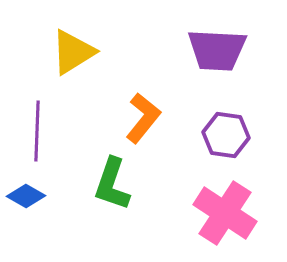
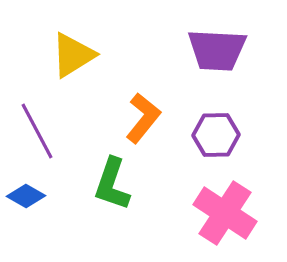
yellow triangle: moved 3 px down
purple line: rotated 30 degrees counterclockwise
purple hexagon: moved 10 px left; rotated 9 degrees counterclockwise
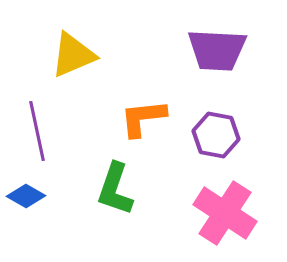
yellow triangle: rotated 9 degrees clockwise
orange L-shape: rotated 135 degrees counterclockwise
purple line: rotated 16 degrees clockwise
purple hexagon: rotated 12 degrees clockwise
green L-shape: moved 3 px right, 5 px down
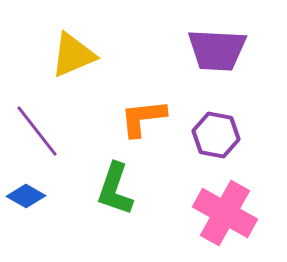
purple line: rotated 26 degrees counterclockwise
pink cross: rotated 4 degrees counterclockwise
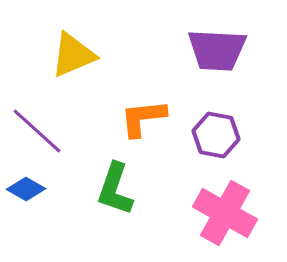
purple line: rotated 10 degrees counterclockwise
blue diamond: moved 7 px up
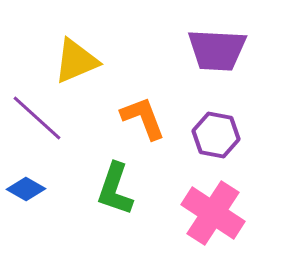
yellow triangle: moved 3 px right, 6 px down
orange L-shape: rotated 75 degrees clockwise
purple line: moved 13 px up
pink cross: moved 12 px left; rotated 4 degrees clockwise
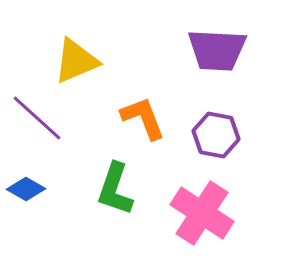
pink cross: moved 11 px left
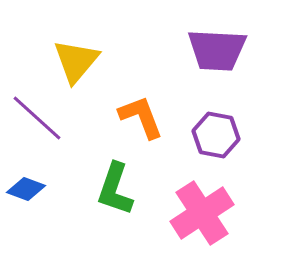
yellow triangle: rotated 27 degrees counterclockwise
orange L-shape: moved 2 px left, 1 px up
blue diamond: rotated 9 degrees counterclockwise
pink cross: rotated 24 degrees clockwise
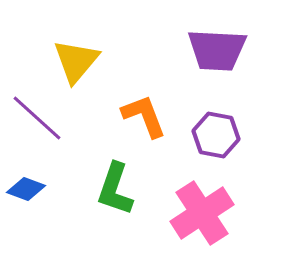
orange L-shape: moved 3 px right, 1 px up
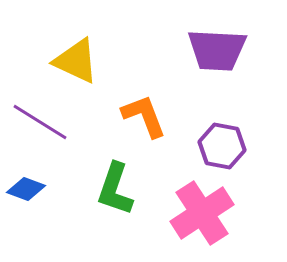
yellow triangle: rotated 45 degrees counterclockwise
purple line: moved 3 px right, 4 px down; rotated 10 degrees counterclockwise
purple hexagon: moved 6 px right, 11 px down
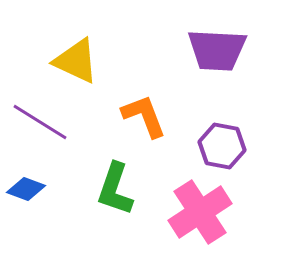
pink cross: moved 2 px left, 1 px up
